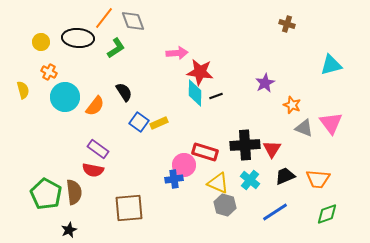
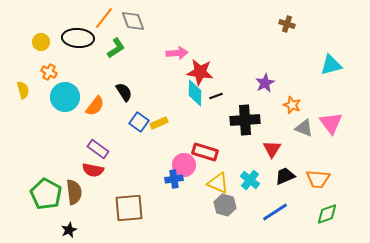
black cross: moved 25 px up
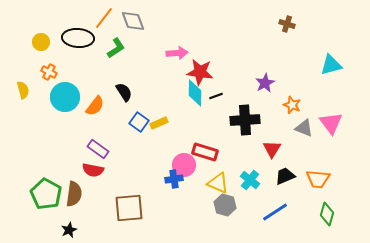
brown semicircle: moved 2 px down; rotated 15 degrees clockwise
green diamond: rotated 55 degrees counterclockwise
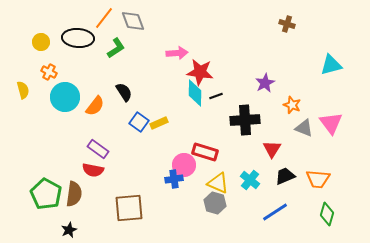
gray hexagon: moved 10 px left, 2 px up
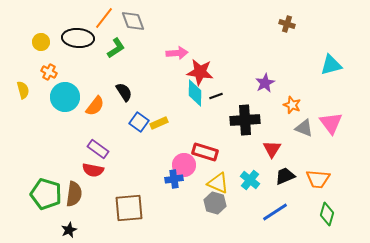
green pentagon: rotated 12 degrees counterclockwise
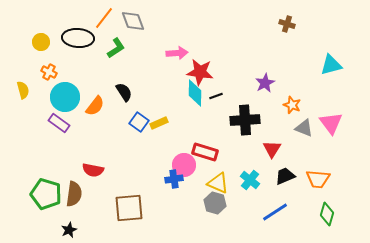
purple rectangle: moved 39 px left, 26 px up
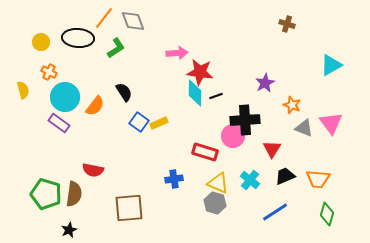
cyan triangle: rotated 15 degrees counterclockwise
pink circle: moved 49 px right, 29 px up
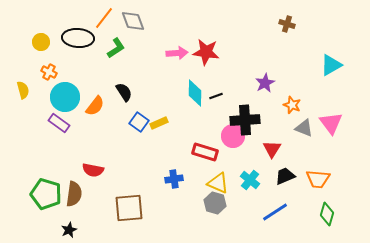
red star: moved 6 px right, 20 px up
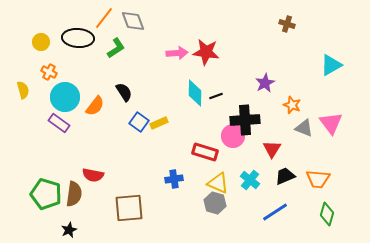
red semicircle: moved 5 px down
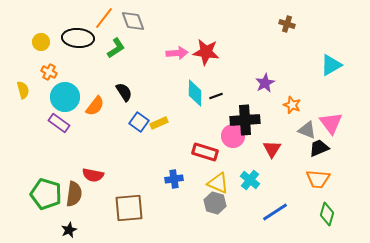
gray triangle: moved 3 px right, 2 px down
black trapezoid: moved 34 px right, 28 px up
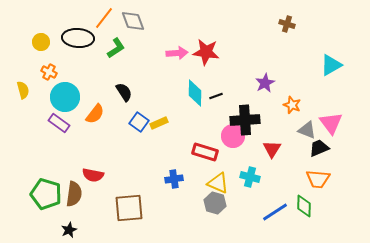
orange semicircle: moved 8 px down
cyan cross: moved 3 px up; rotated 24 degrees counterclockwise
green diamond: moved 23 px left, 8 px up; rotated 15 degrees counterclockwise
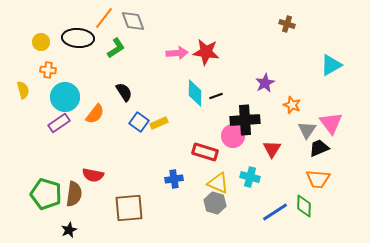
orange cross: moved 1 px left, 2 px up; rotated 21 degrees counterclockwise
purple rectangle: rotated 70 degrees counterclockwise
gray triangle: rotated 42 degrees clockwise
